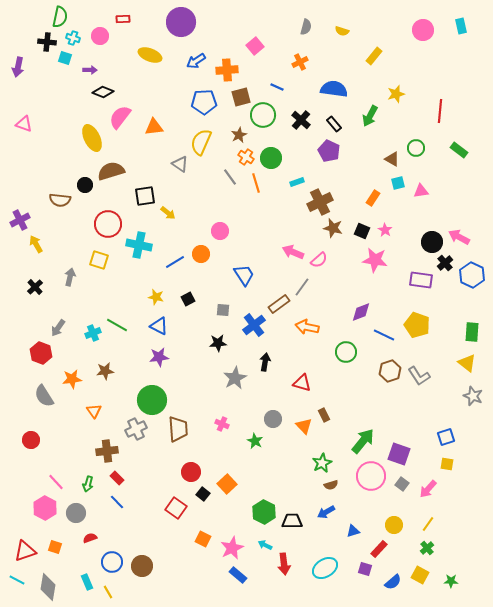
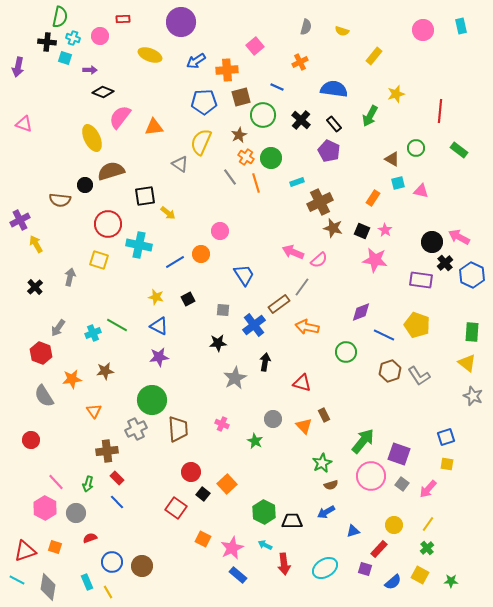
pink triangle at (421, 191): rotated 21 degrees clockwise
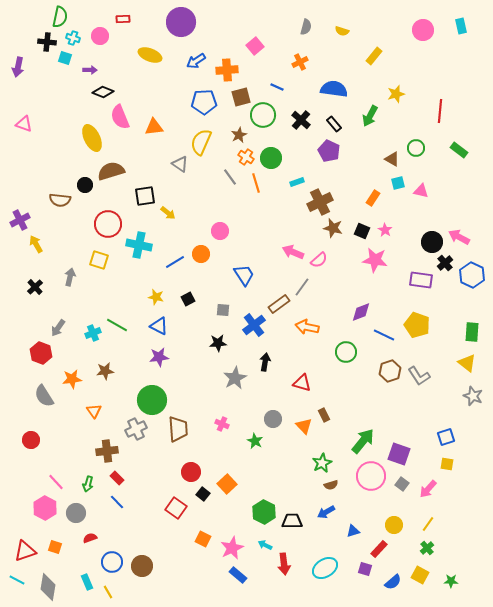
pink semicircle at (120, 117): rotated 60 degrees counterclockwise
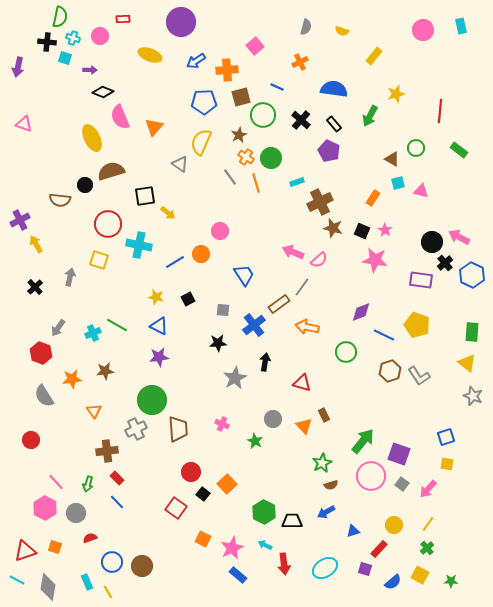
orange triangle at (154, 127): rotated 42 degrees counterclockwise
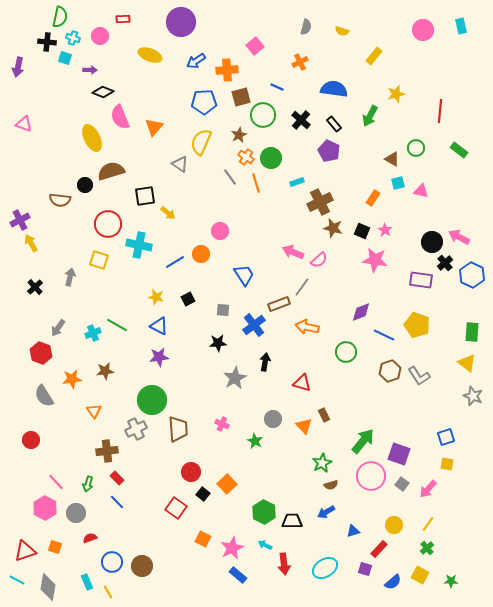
yellow arrow at (36, 244): moved 5 px left, 1 px up
brown rectangle at (279, 304): rotated 15 degrees clockwise
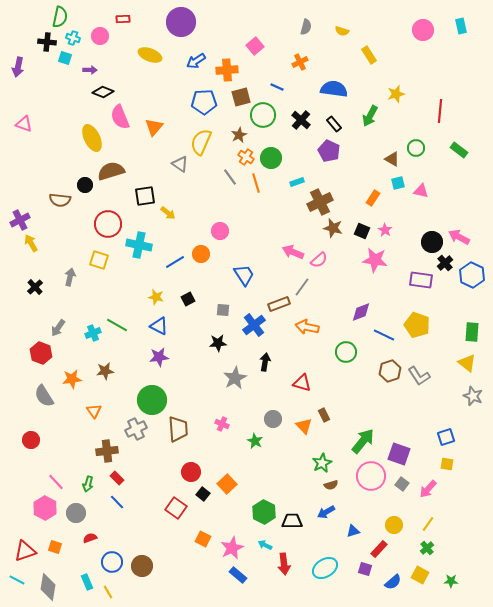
yellow rectangle at (374, 56): moved 5 px left, 1 px up; rotated 72 degrees counterclockwise
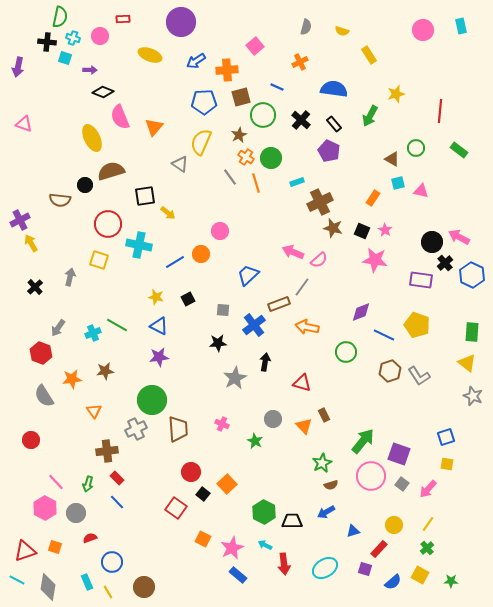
blue trapezoid at (244, 275): moved 4 px right; rotated 100 degrees counterclockwise
brown circle at (142, 566): moved 2 px right, 21 px down
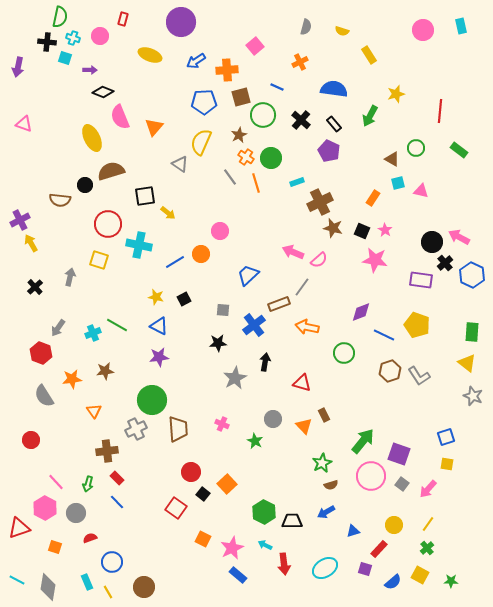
red rectangle at (123, 19): rotated 72 degrees counterclockwise
black square at (188, 299): moved 4 px left
green circle at (346, 352): moved 2 px left, 1 px down
red triangle at (25, 551): moved 6 px left, 23 px up
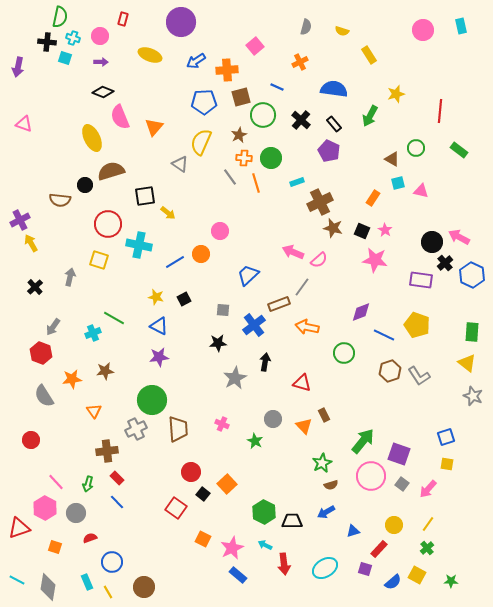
purple arrow at (90, 70): moved 11 px right, 8 px up
orange cross at (246, 157): moved 2 px left, 1 px down; rotated 28 degrees counterclockwise
green line at (117, 325): moved 3 px left, 7 px up
gray arrow at (58, 328): moved 5 px left, 1 px up
yellow square at (420, 575): moved 3 px left
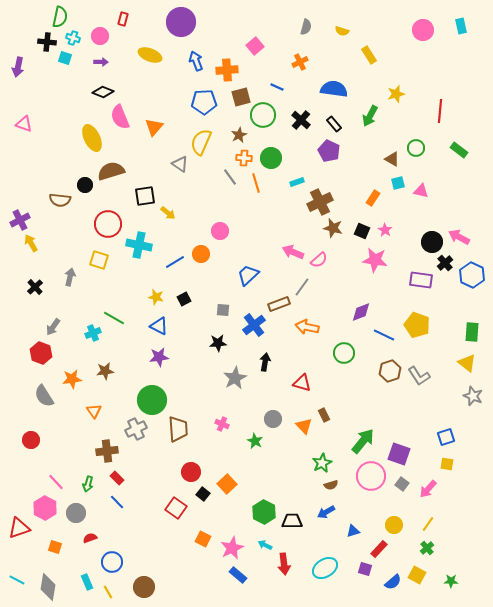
blue arrow at (196, 61): rotated 102 degrees clockwise
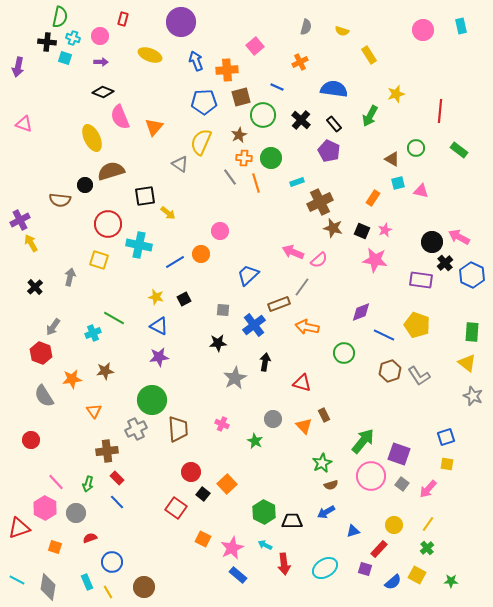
pink star at (385, 230): rotated 16 degrees clockwise
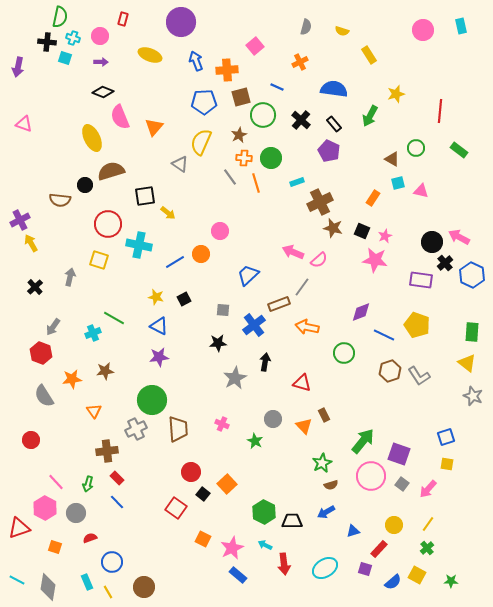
pink star at (385, 230): moved 6 px down
